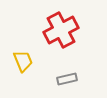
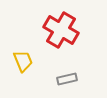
red cross: rotated 32 degrees counterclockwise
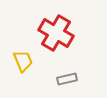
red cross: moved 5 px left, 3 px down
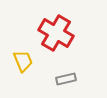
gray rectangle: moved 1 px left
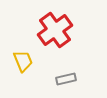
red cross: moved 1 px left, 3 px up; rotated 24 degrees clockwise
